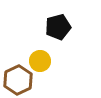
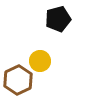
black pentagon: moved 8 px up
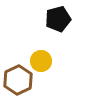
yellow circle: moved 1 px right
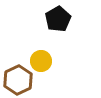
black pentagon: rotated 15 degrees counterclockwise
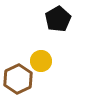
brown hexagon: moved 1 px up
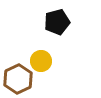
black pentagon: moved 1 px left, 3 px down; rotated 15 degrees clockwise
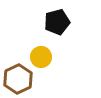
yellow circle: moved 4 px up
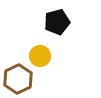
yellow circle: moved 1 px left, 1 px up
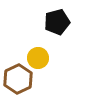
yellow circle: moved 2 px left, 2 px down
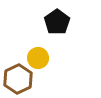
black pentagon: rotated 20 degrees counterclockwise
